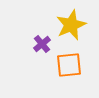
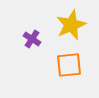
purple cross: moved 10 px left, 5 px up; rotated 18 degrees counterclockwise
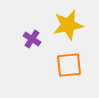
yellow star: moved 3 px left; rotated 12 degrees clockwise
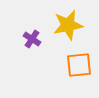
orange square: moved 10 px right
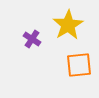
yellow star: rotated 20 degrees counterclockwise
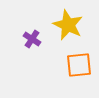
yellow star: rotated 16 degrees counterclockwise
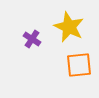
yellow star: moved 1 px right, 2 px down
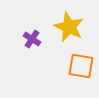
orange square: moved 2 px right, 1 px down; rotated 16 degrees clockwise
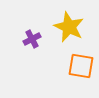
purple cross: rotated 30 degrees clockwise
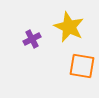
orange square: moved 1 px right
